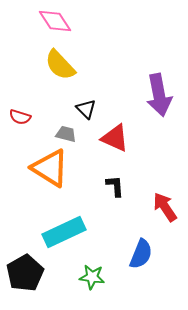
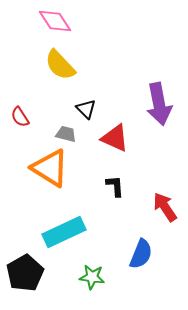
purple arrow: moved 9 px down
red semicircle: rotated 40 degrees clockwise
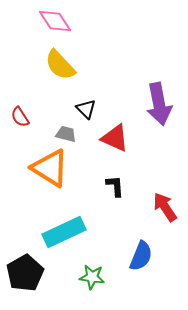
blue semicircle: moved 2 px down
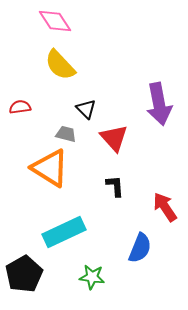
red semicircle: moved 10 px up; rotated 115 degrees clockwise
red triangle: moved 1 px left; rotated 24 degrees clockwise
blue semicircle: moved 1 px left, 8 px up
black pentagon: moved 1 px left, 1 px down
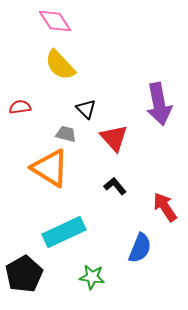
black L-shape: rotated 35 degrees counterclockwise
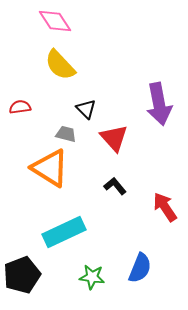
blue semicircle: moved 20 px down
black pentagon: moved 2 px left, 1 px down; rotated 9 degrees clockwise
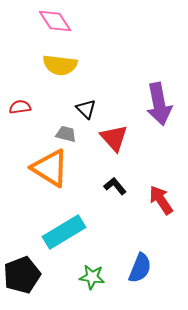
yellow semicircle: rotated 40 degrees counterclockwise
red arrow: moved 4 px left, 7 px up
cyan rectangle: rotated 6 degrees counterclockwise
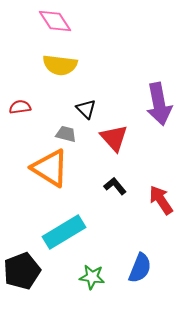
black pentagon: moved 4 px up
